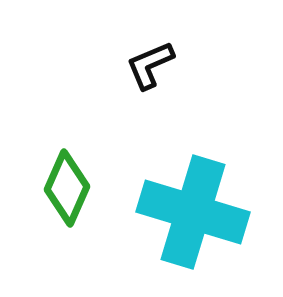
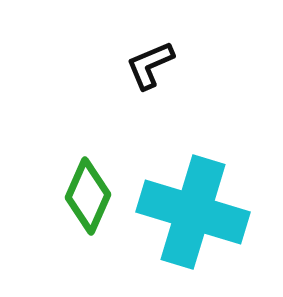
green diamond: moved 21 px right, 8 px down
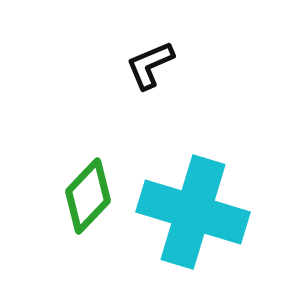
green diamond: rotated 20 degrees clockwise
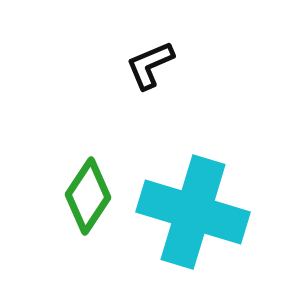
green diamond: rotated 10 degrees counterclockwise
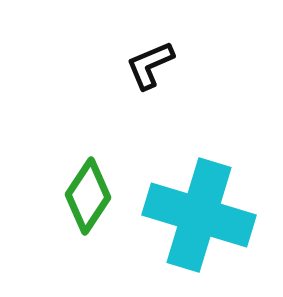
cyan cross: moved 6 px right, 3 px down
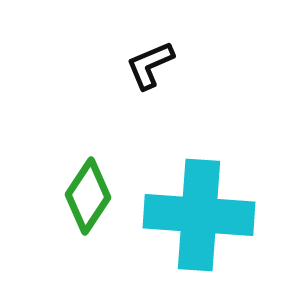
cyan cross: rotated 13 degrees counterclockwise
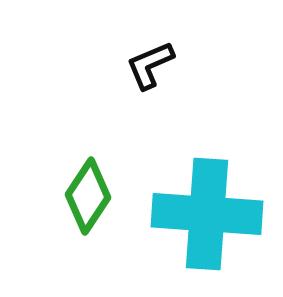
cyan cross: moved 8 px right, 1 px up
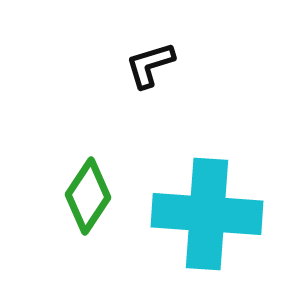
black L-shape: rotated 6 degrees clockwise
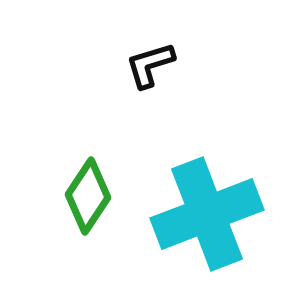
cyan cross: rotated 25 degrees counterclockwise
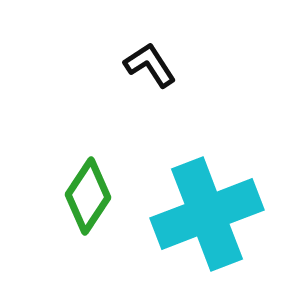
black L-shape: rotated 74 degrees clockwise
